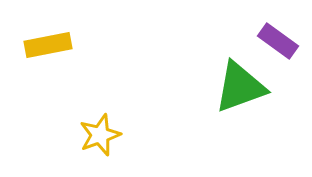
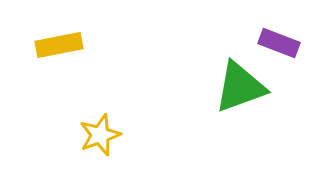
purple rectangle: moved 1 px right, 2 px down; rotated 15 degrees counterclockwise
yellow rectangle: moved 11 px right
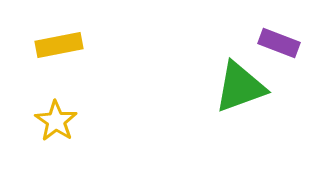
yellow star: moved 44 px left, 14 px up; rotated 18 degrees counterclockwise
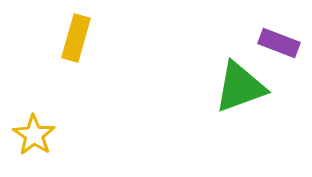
yellow rectangle: moved 17 px right, 7 px up; rotated 63 degrees counterclockwise
yellow star: moved 22 px left, 14 px down
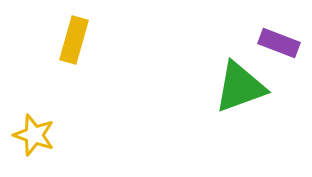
yellow rectangle: moved 2 px left, 2 px down
yellow star: rotated 15 degrees counterclockwise
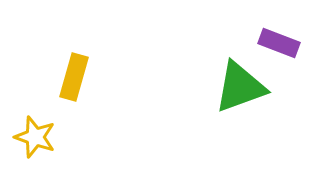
yellow rectangle: moved 37 px down
yellow star: moved 1 px right, 2 px down
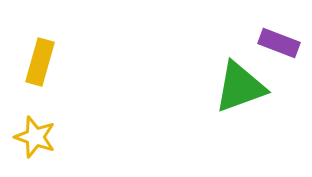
yellow rectangle: moved 34 px left, 15 px up
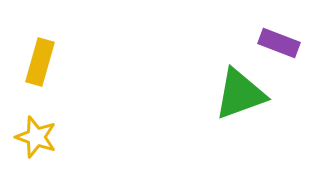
green triangle: moved 7 px down
yellow star: moved 1 px right
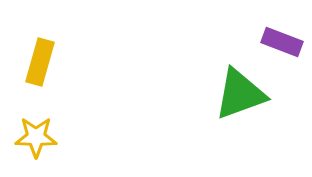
purple rectangle: moved 3 px right, 1 px up
yellow star: rotated 18 degrees counterclockwise
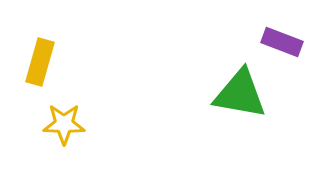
green triangle: rotated 30 degrees clockwise
yellow star: moved 28 px right, 13 px up
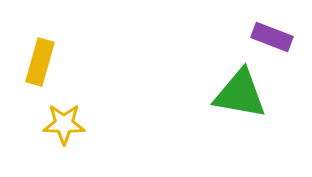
purple rectangle: moved 10 px left, 5 px up
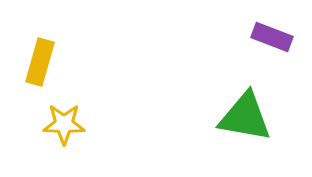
green triangle: moved 5 px right, 23 px down
